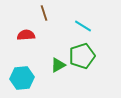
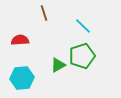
cyan line: rotated 12 degrees clockwise
red semicircle: moved 6 px left, 5 px down
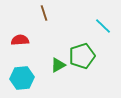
cyan line: moved 20 px right
